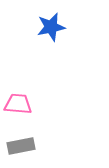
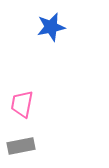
pink trapezoid: moved 4 px right; rotated 84 degrees counterclockwise
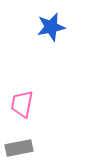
gray rectangle: moved 2 px left, 2 px down
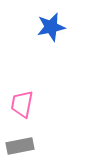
gray rectangle: moved 1 px right, 2 px up
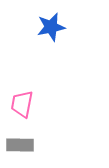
gray rectangle: moved 1 px up; rotated 12 degrees clockwise
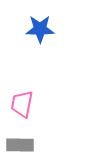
blue star: moved 11 px left, 2 px down; rotated 12 degrees clockwise
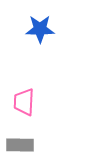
pink trapezoid: moved 2 px right, 2 px up; rotated 8 degrees counterclockwise
